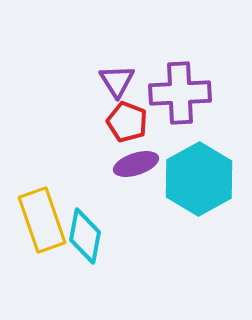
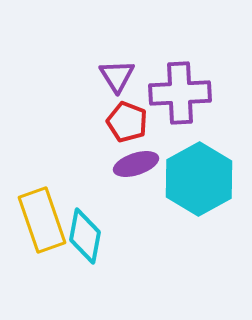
purple triangle: moved 5 px up
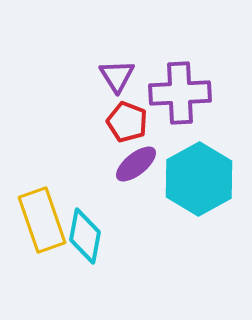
purple ellipse: rotated 21 degrees counterclockwise
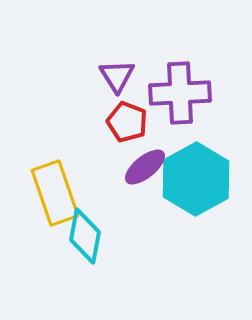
purple ellipse: moved 9 px right, 3 px down
cyan hexagon: moved 3 px left
yellow rectangle: moved 13 px right, 27 px up
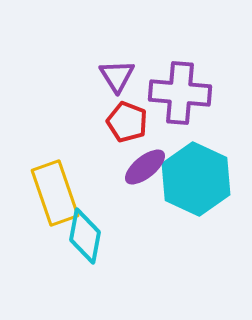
purple cross: rotated 8 degrees clockwise
cyan hexagon: rotated 6 degrees counterclockwise
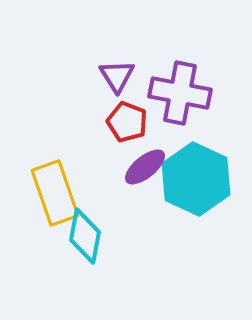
purple cross: rotated 6 degrees clockwise
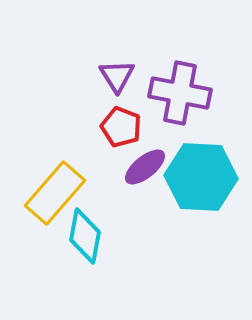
red pentagon: moved 6 px left, 5 px down
cyan hexagon: moved 5 px right, 2 px up; rotated 22 degrees counterclockwise
yellow rectangle: rotated 60 degrees clockwise
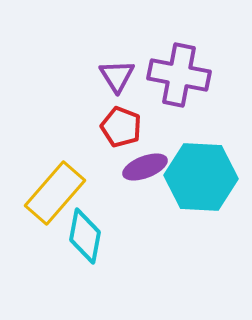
purple cross: moved 1 px left, 18 px up
purple ellipse: rotated 18 degrees clockwise
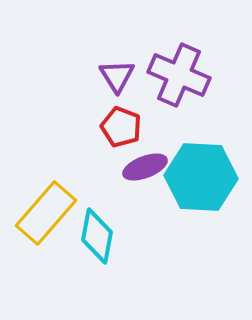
purple cross: rotated 12 degrees clockwise
yellow rectangle: moved 9 px left, 20 px down
cyan diamond: moved 12 px right
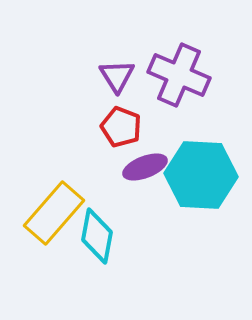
cyan hexagon: moved 2 px up
yellow rectangle: moved 8 px right
